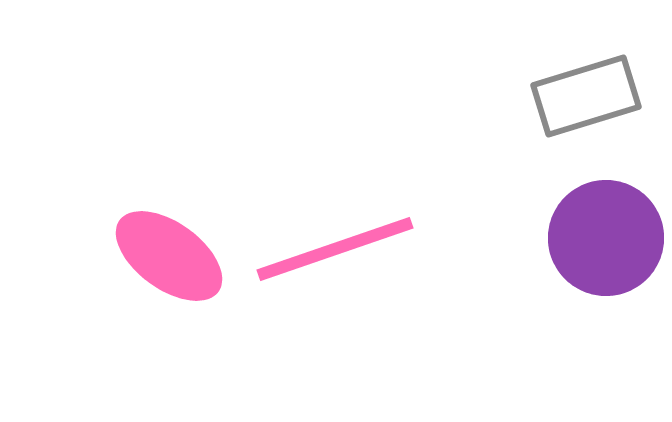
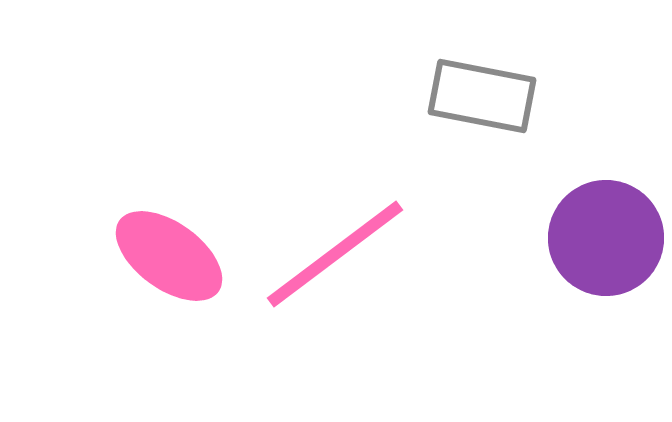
gray rectangle: moved 104 px left; rotated 28 degrees clockwise
pink line: moved 5 px down; rotated 18 degrees counterclockwise
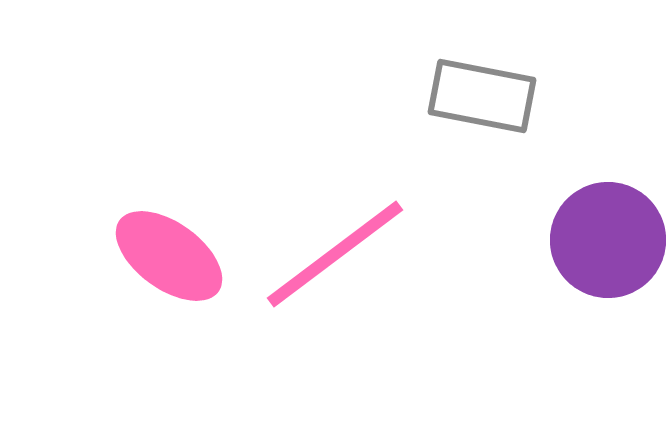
purple circle: moved 2 px right, 2 px down
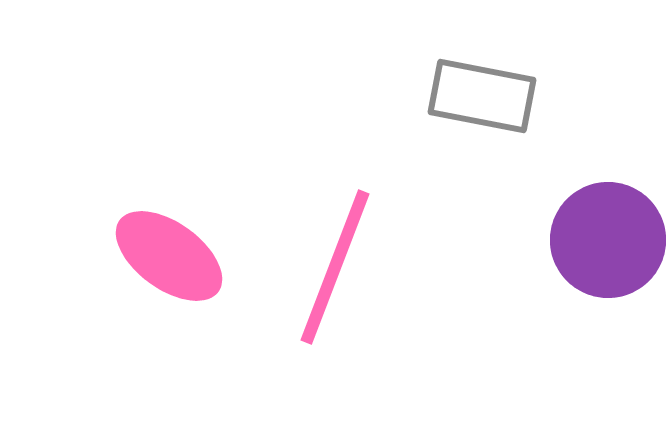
pink line: moved 13 px down; rotated 32 degrees counterclockwise
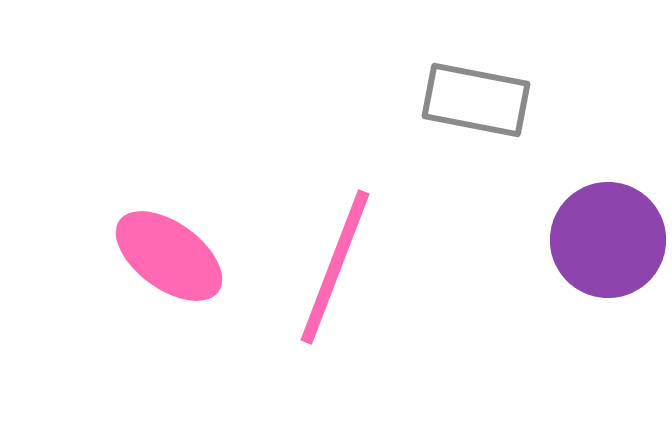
gray rectangle: moved 6 px left, 4 px down
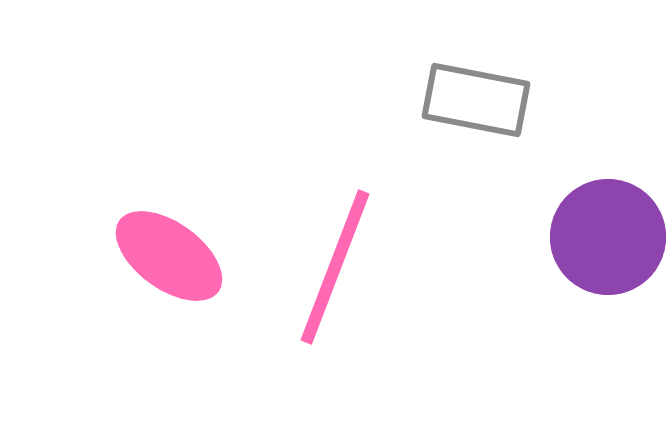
purple circle: moved 3 px up
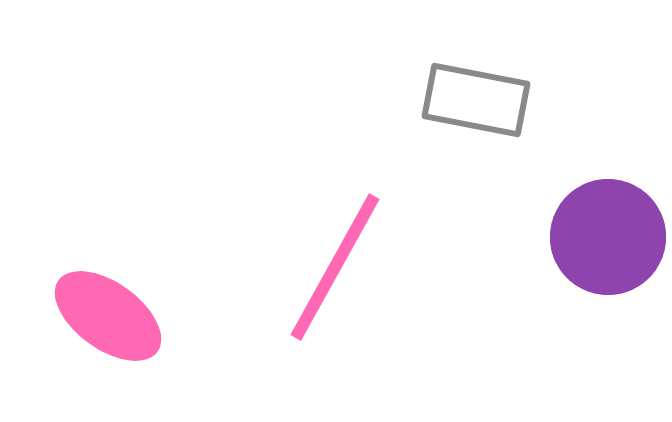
pink ellipse: moved 61 px left, 60 px down
pink line: rotated 8 degrees clockwise
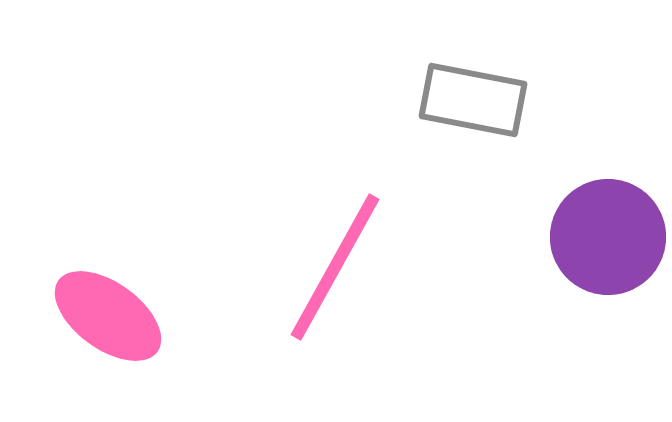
gray rectangle: moved 3 px left
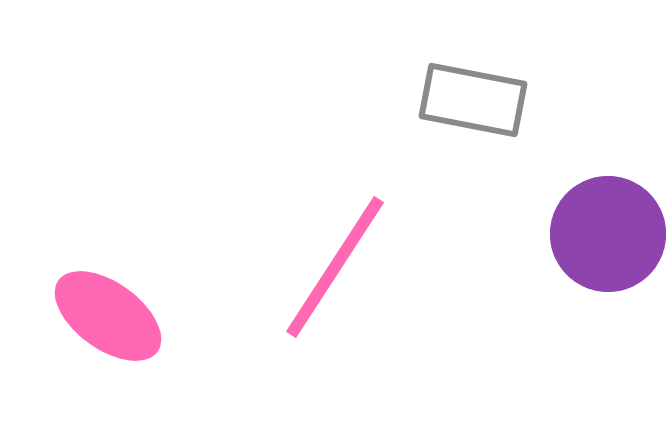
purple circle: moved 3 px up
pink line: rotated 4 degrees clockwise
